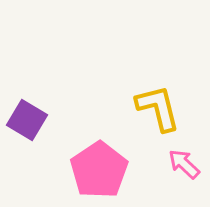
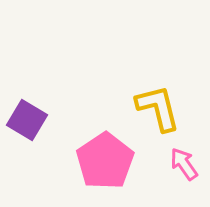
pink arrow: rotated 12 degrees clockwise
pink pentagon: moved 6 px right, 9 px up
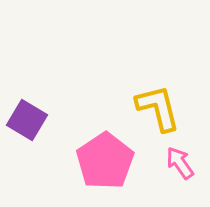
pink arrow: moved 4 px left, 1 px up
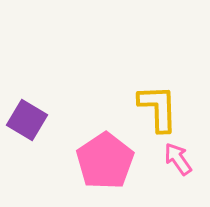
yellow L-shape: rotated 12 degrees clockwise
pink arrow: moved 2 px left, 4 px up
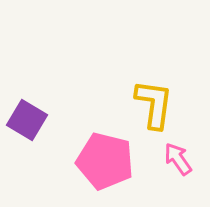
yellow L-shape: moved 4 px left, 4 px up; rotated 10 degrees clockwise
pink pentagon: rotated 24 degrees counterclockwise
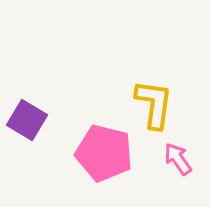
pink pentagon: moved 1 px left, 8 px up
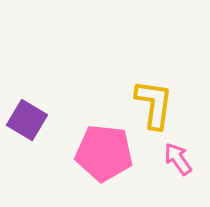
pink pentagon: rotated 8 degrees counterclockwise
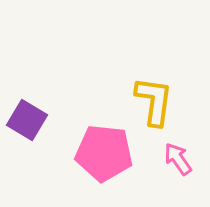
yellow L-shape: moved 3 px up
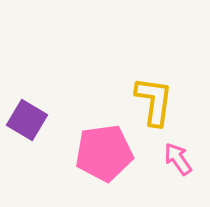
pink pentagon: rotated 14 degrees counterclockwise
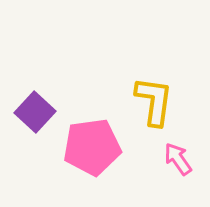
purple square: moved 8 px right, 8 px up; rotated 12 degrees clockwise
pink pentagon: moved 12 px left, 6 px up
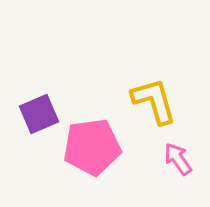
yellow L-shape: rotated 24 degrees counterclockwise
purple square: moved 4 px right, 2 px down; rotated 24 degrees clockwise
